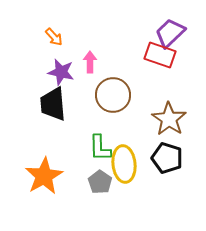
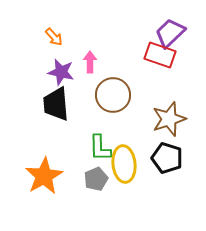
black trapezoid: moved 3 px right
brown star: rotated 20 degrees clockwise
gray pentagon: moved 4 px left, 3 px up; rotated 15 degrees clockwise
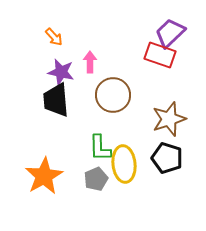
black trapezoid: moved 4 px up
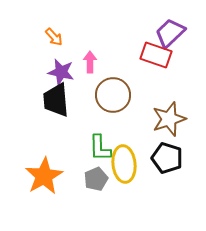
red rectangle: moved 4 px left
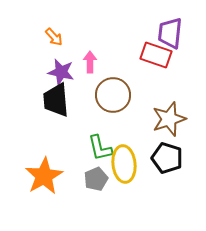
purple trapezoid: rotated 40 degrees counterclockwise
green L-shape: rotated 12 degrees counterclockwise
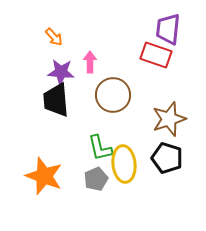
purple trapezoid: moved 2 px left, 4 px up
purple star: rotated 8 degrees counterclockwise
orange star: rotated 21 degrees counterclockwise
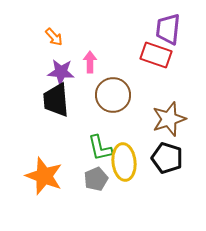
yellow ellipse: moved 2 px up
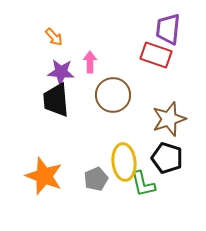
green L-shape: moved 43 px right, 36 px down
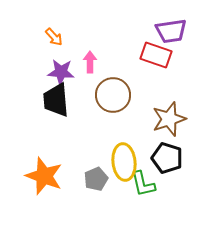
purple trapezoid: moved 3 px right, 2 px down; rotated 104 degrees counterclockwise
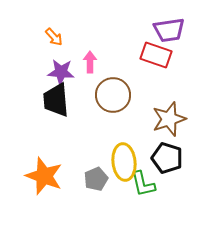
purple trapezoid: moved 2 px left, 1 px up
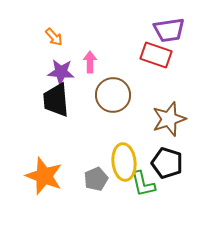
black pentagon: moved 5 px down
